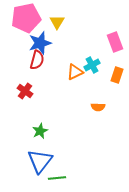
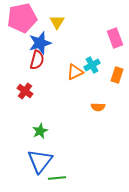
pink pentagon: moved 4 px left
pink rectangle: moved 4 px up
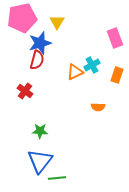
green star: rotated 28 degrees clockwise
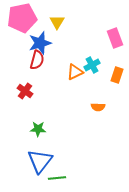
green star: moved 2 px left, 2 px up
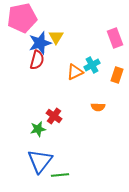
yellow triangle: moved 1 px left, 15 px down
red cross: moved 29 px right, 25 px down
green star: rotated 14 degrees counterclockwise
green line: moved 3 px right, 3 px up
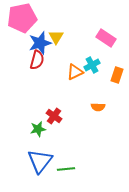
pink rectangle: moved 9 px left; rotated 36 degrees counterclockwise
green line: moved 6 px right, 6 px up
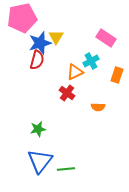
cyan cross: moved 1 px left, 4 px up
red cross: moved 13 px right, 23 px up
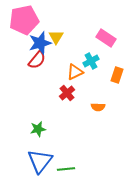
pink pentagon: moved 2 px right, 2 px down
red semicircle: rotated 24 degrees clockwise
red cross: rotated 14 degrees clockwise
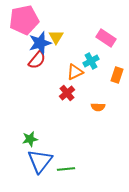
green star: moved 8 px left, 10 px down
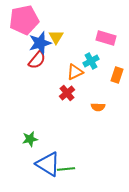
pink rectangle: rotated 18 degrees counterclockwise
blue triangle: moved 8 px right, 3 px down; rotated 36 degrees counterclockwise
